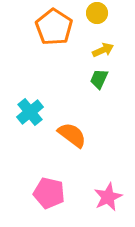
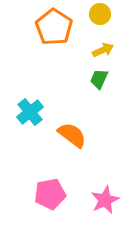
yellow circle: moved 3 px right, 1 px down
pink pentagon: moved 1 px right, 1 px down; rotated 24 degrees counterclockwise
pink star: moved 3 px left, 3 px down
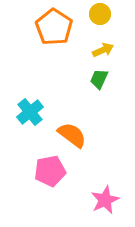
pink pentagon: moved 23 px up
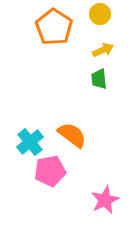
green trapezoid: rotated 30 degrees counterclockwise
cyan cross: moved 30 px down
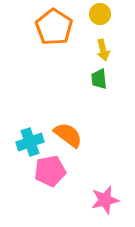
yellow arrow: rotated 100 degrees clockwise
orange semicircle: moved 4 px left
cyan cross: rotated 20 degrees clockwise
pink star: rotated 12 degrees clockwise
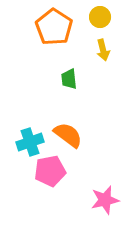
yellow circle: moved 3 px down
green trapezoid: moved 30 px left
